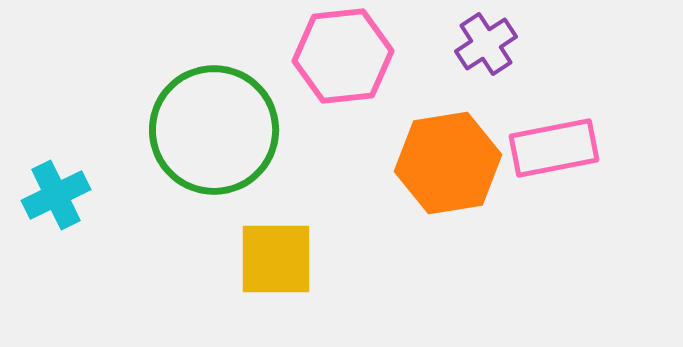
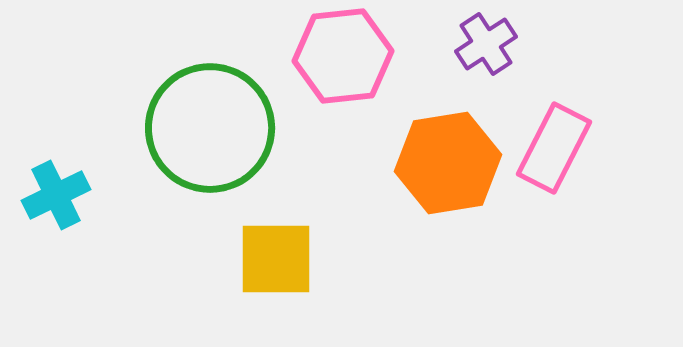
green circle: moved 4 px left, 2 px up
pink rectangle: rotated 52 degrees counterclockwise
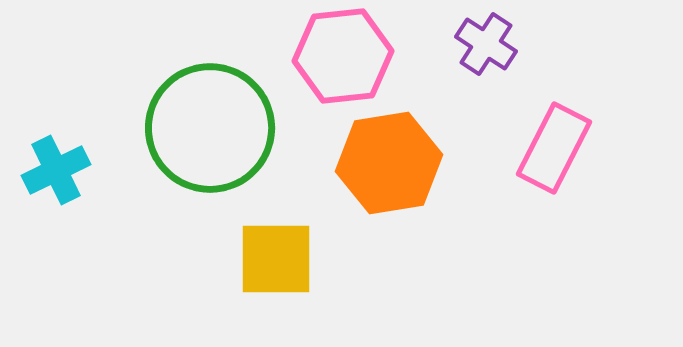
purple cross: rotated 24 degrees counterclockwise
orange hexagon: moved 59 px left
cyan cross: moved 25 px up
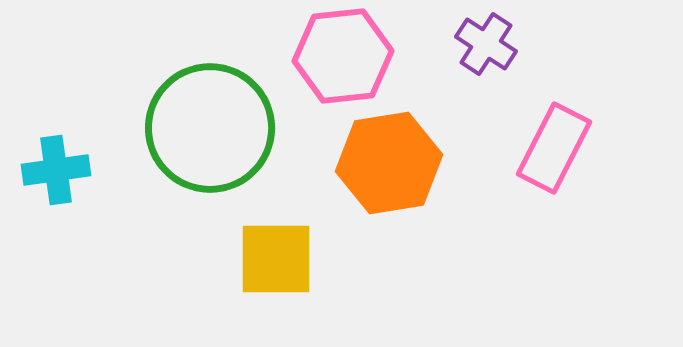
cyan cross: rotated 18 degrees clockwise
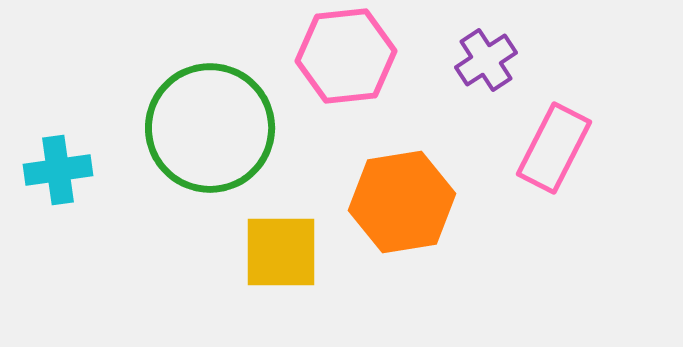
purple cross: moved 16 px down; rotated 24 degrees clockwise
pink hexagon: moved 3 px right
orange hexagon: moved 13 px right, 39 px down
cyan cross: moved 2 px right
yellow square: moved 5 px right, 7 px up
